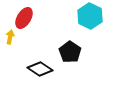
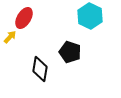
yellow arrow: rotated 32 degrees clockwise
black pentagon: rotated 15 degrees counterclockwise
black diamond: rotated 65 degrees clockwise
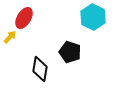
cyan hexagon: moved 3 px right, 1 px down
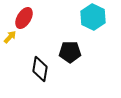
black pentagon: rotated 20 degrees counterclockwise
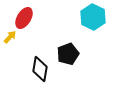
black pentagon: moved 2 px left, 2 px down; rotated 20 degrees counterclockwise
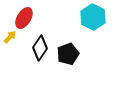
black diamond: moved 21 px up; rotated 25 degrees clockwise
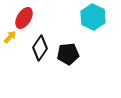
black pentagon: rotated 15 degrees clockwise
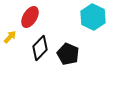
red ellipse: moved 6 px right, 1 px up
black diamond: rotated 10 degrees clockwise
black pentagon: rotated 30 degrees clockwise
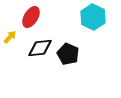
red ellipse: moved 1 px right
black diamond: rotated 40 degrees clockwise
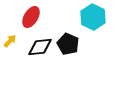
yellow arrow: moved 4 px down
black diamond: moved 1 px up
black pentagon: moved 10 px up
